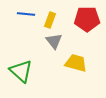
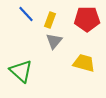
blue line: rotated 42 degrees clockwise
gray triangle: rotated 18 degrees clockwise
yellow trapezoid: moved 8 px right
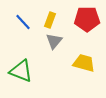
blue line: moved 3 px left, 8 px down
green triangle: rotated 20 degrees counterclockwise
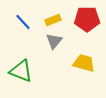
yellow rectangle: moved 3 px right; rotated 49 degrees clockwise
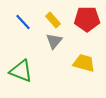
yellow rectangle: rotated 70 degrees clockwise
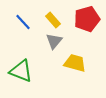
red pentagon: rotated 15 degrees counterclockwise
yellow trapezoid: moved 9 px left
